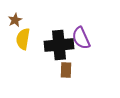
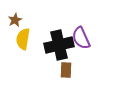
black cross: rotated 8 degrees counterclockwise
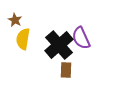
brown star: rotated 16 degrees counterclockwise
black cross: rotated 28 degrees counterclockwise
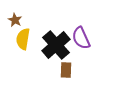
black cross: moved 3 px left
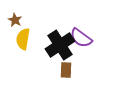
purple semicircle: rotated 30 degrees counterclockwise
black cross: moved 4 px right; rotated 8 degrees clockwise
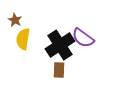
purple semicircle: moved 2 px right
brown rectangle: moved 7 px left
